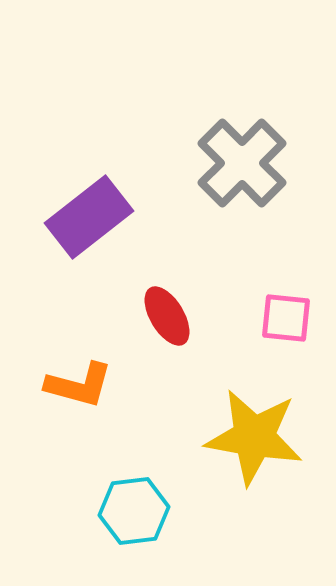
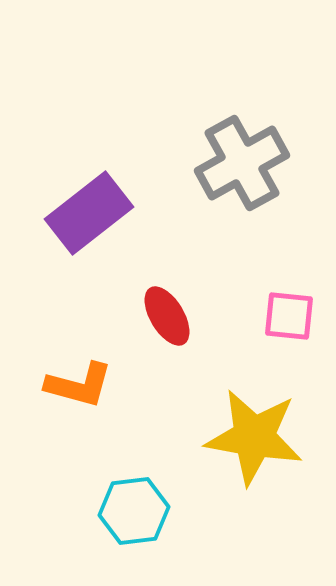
gray cross: rotated 16 degrees clockwise
purple rectangle: moved 4 px up
pink square: moved 3 px right, 2 px up
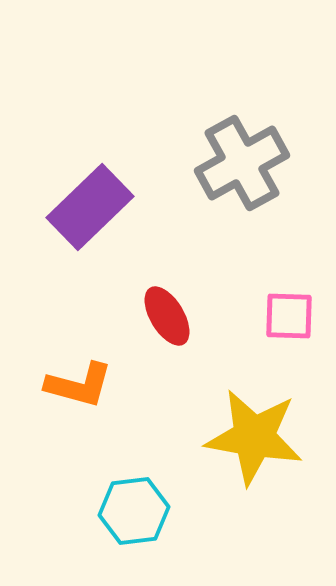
purple rectangle: moved 1 px right, 6 px up; rotated 6 degrees counterclockwise
pink square: rotated 4 degrees counterclockwise
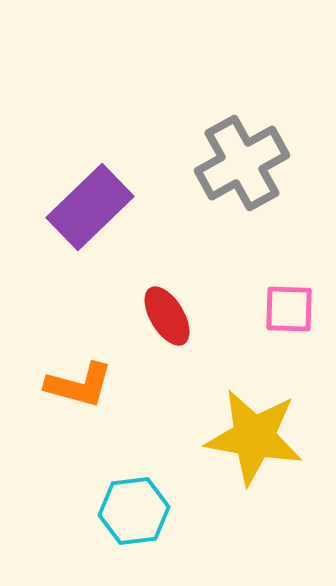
pink square: moved 7 px up
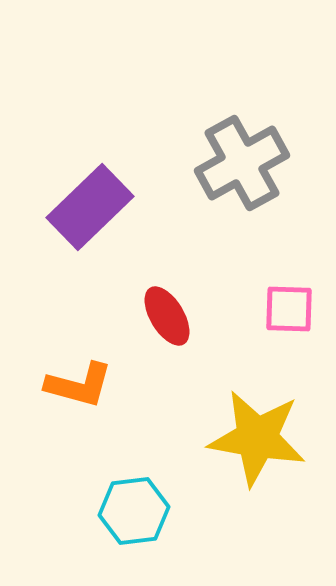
yellow star: moved 3 px right, 1 px down
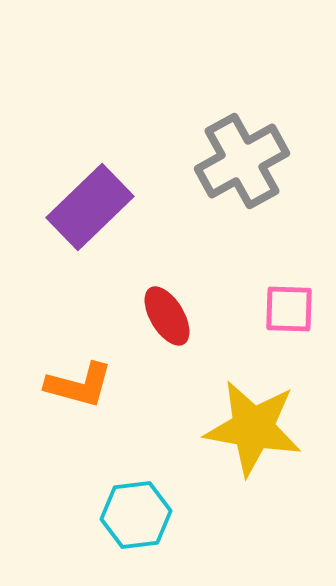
gray cross: moved 2 px up
yellow star: moved 4 px left, 10 px up
cyan hexagon: moved 2 px right, 4 px down
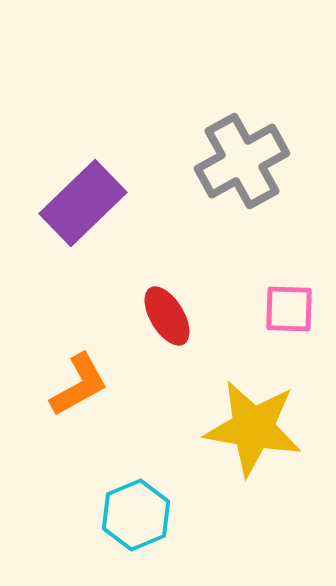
purple rectangle: moved 7 px left, 4 px up
orange L-shape: rotated 44 degrees counterclockwise
cyan hexagon: rotated 16 degrees counterclockwise
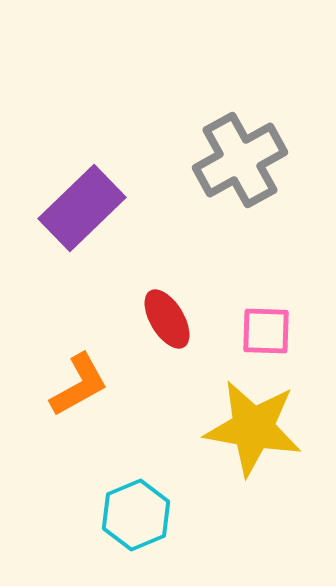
gray cross: moved 2 px left, 1 px up
purple rectangle: moved 1 px left, 5 px down
pink square: moved 23 px left, 22 px down
red ellipse: moved 3 px down
